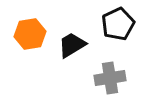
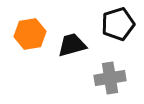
black pentagon: rotated 8 degrees clockwise
black trapezoid: rotated 16 degrees clockwise
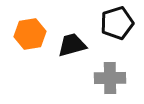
black pentagon: moved 1 px left, 1 px up
gray cross: rotated 8 degrees clockwise
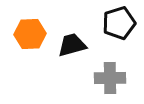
black pentagon: moved 2 px right
orange hexagon: rotated 8 degrees clockwise
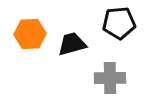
black pentagon: rotated 12 degrees clockwise
black trapezoid: moved 1 px up
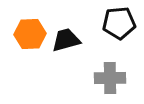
black trapezoid: moved 6 px left, 4 px up
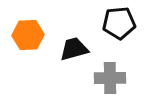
orange hexagon: moved 2 px left, 1 px down
black trapezoid: moved 8 px right, 9 px down
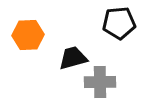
black trapezoid: moved 1 px left, 9 px down
gray cross: moved 10 px left, 4 px down
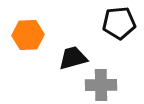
gray cross: moved 1 px right, 3 px down
